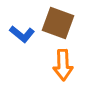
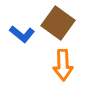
brown square: rotated 16 degrees clockwise
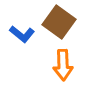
brown square: moved 1 px right, 1 px up
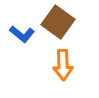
brown square: moved 1 px left
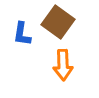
blue L-shape: rotated 60 degrees clockwise
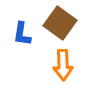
brown square: moved 2 px right, 1 px down
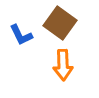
blue L-shape: moved 1 px left, 1 px down; rotated 35 degrees counterclockwise
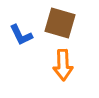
brown square: rotated 20 degrees counterclockwise
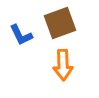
brown square: rotated 36 degrees counterclockwise
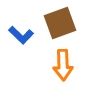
blue L-shape: rotated 20 degrees counterclockwise
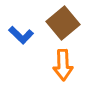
brown square: moved 3 px right; rotated 20 degrees counterclockwise
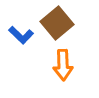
brown square: moved 6 px left
